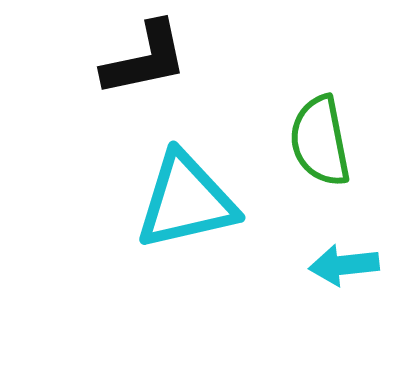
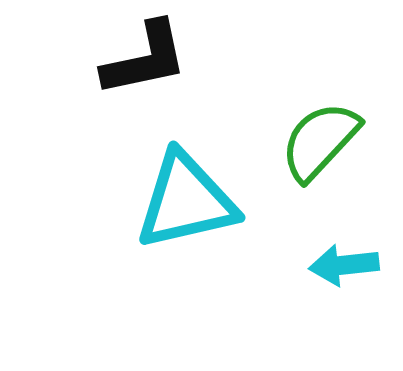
green semicircle: rotated 54 degrees clockwise
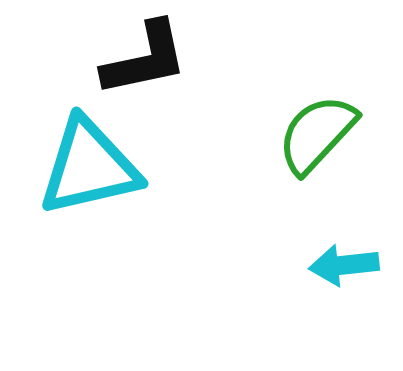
green semicircle: moved 3 px left, 7 px up
cyan triangle: moved 97 px left, 34 px up
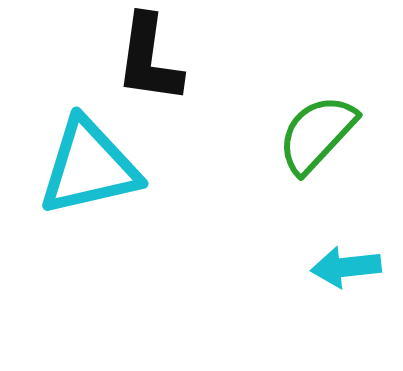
black L-shape: moved 4 px right; rotated 110 degrees clockwise
cyan arrow: moved 2 px right, 2 px down
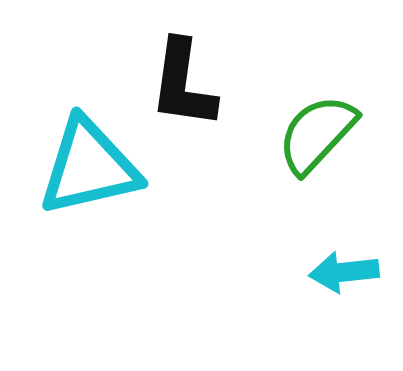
black L-shape: moved 34 px right, 25 px down
cyan arrow: moved 2 px left, 5 px down
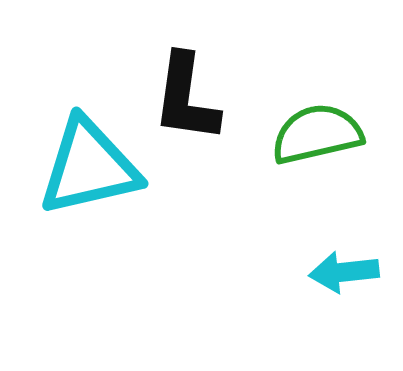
black L-shape: moved 3 px right, 14 px down
green semicircle: rotated 34 degrees clockwise
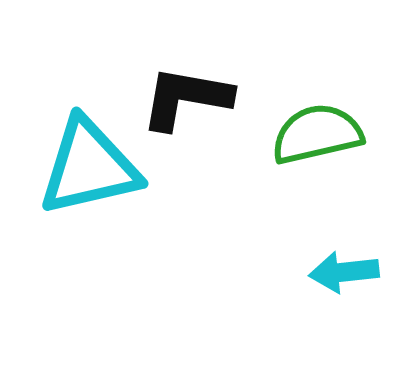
black L-shape: rotated 92 degrees clockwise
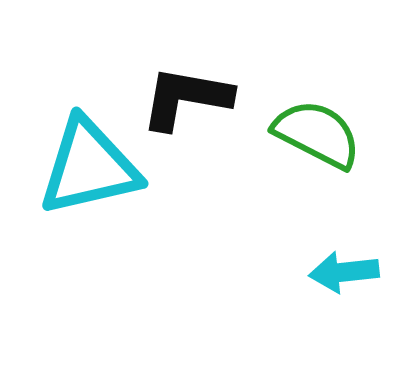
green semicircle: rotated 40 degrees clockwise
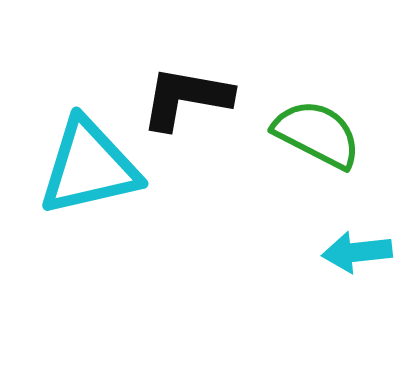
cyan arrow: moved 13 px right, 20 px up
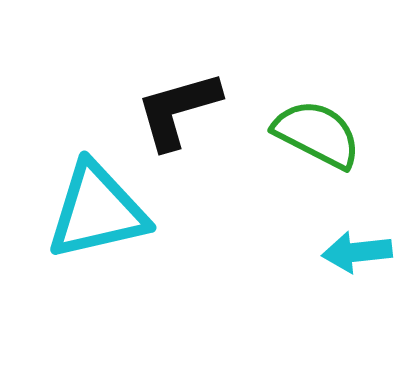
black L-shape: moved 8 px left, 12 px down; rotated 26 degrees counterclockwise
cyan triangle: moved 8 px right, 44 px down
